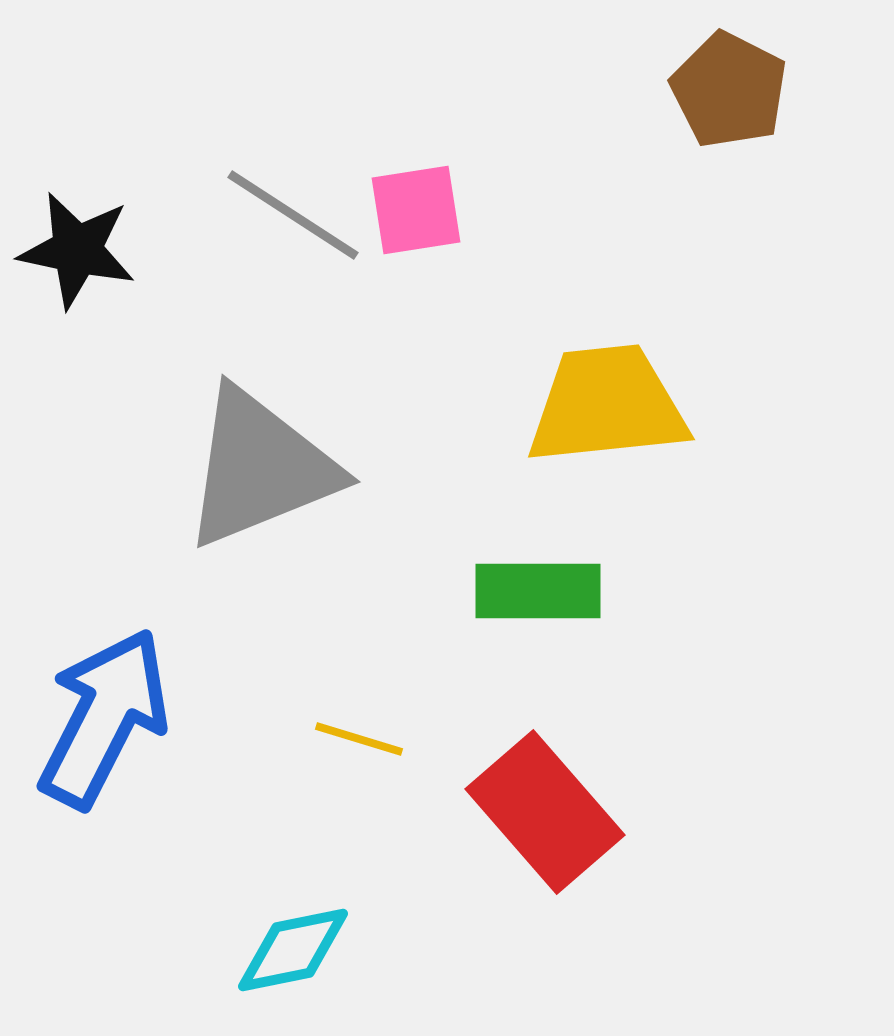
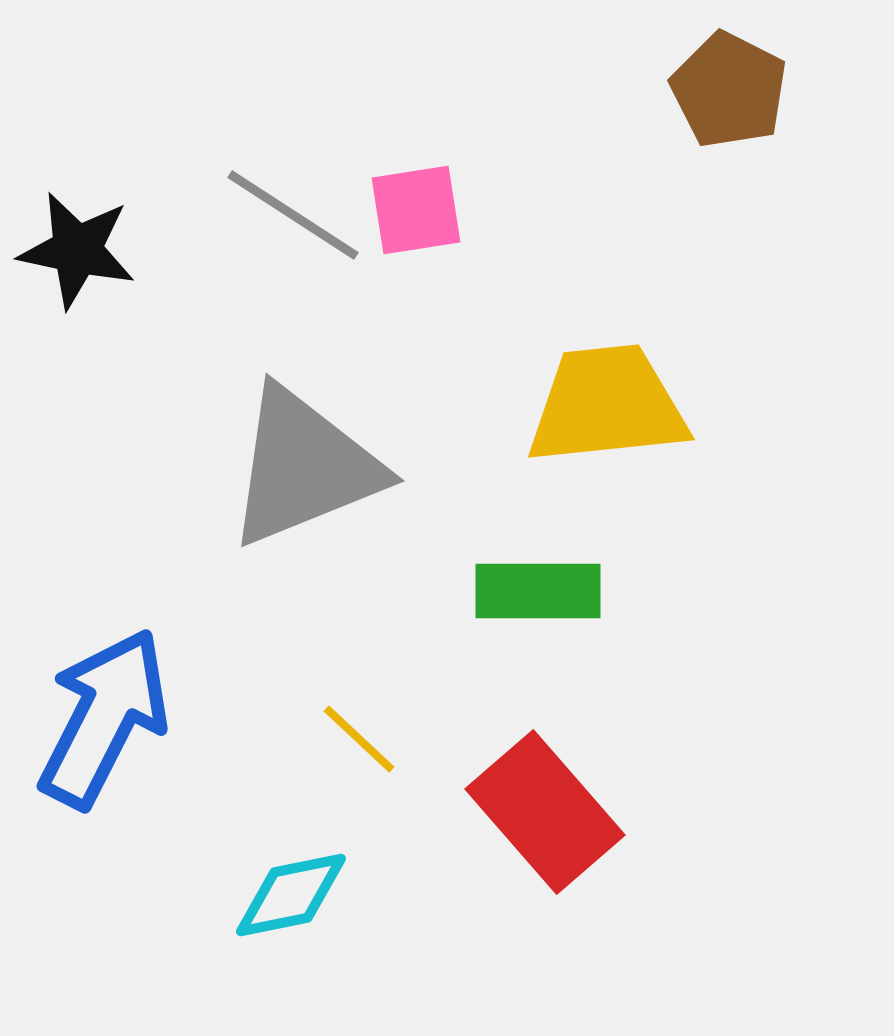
gray triangle: moved 44 px right, 1 px up
yellow line: rotated 26 degrees clockwise
cyan diamond: moved 2 px left, 55 px up
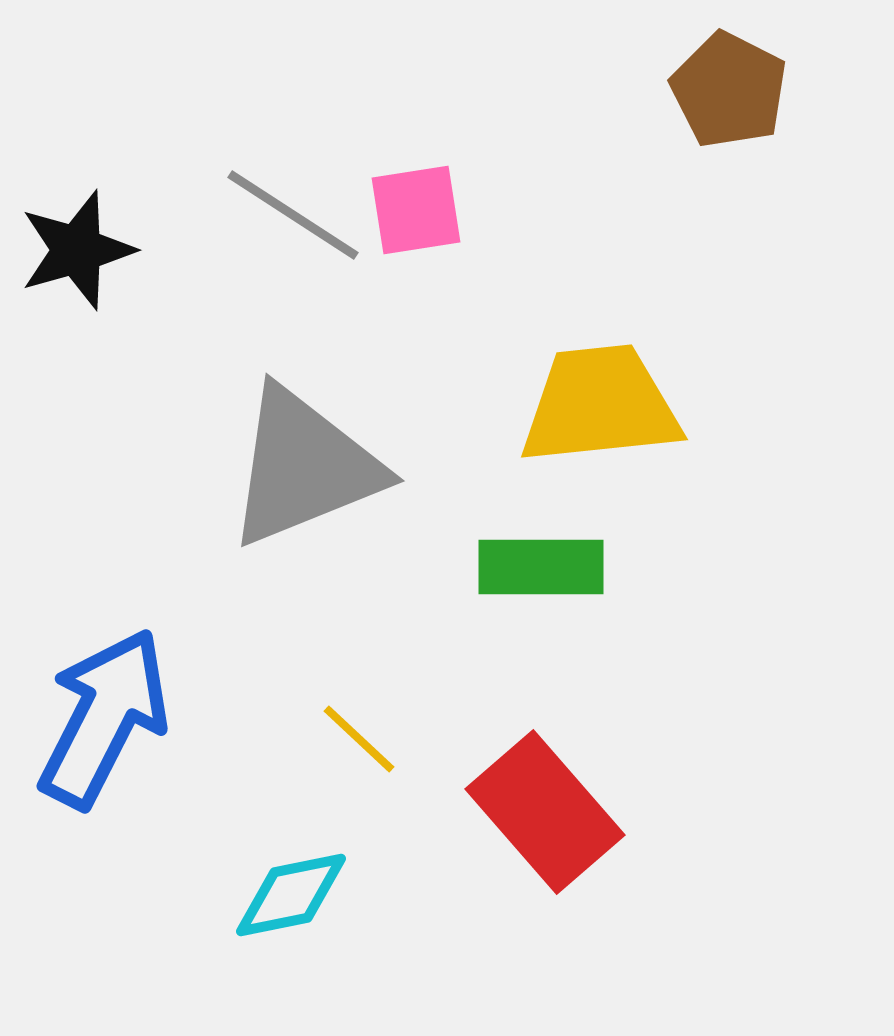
black star: rotated 28 degrees counterclockwise
yellow trapezoid: moved 7 px left
green rectangle: moved 3 px right, 24 px up
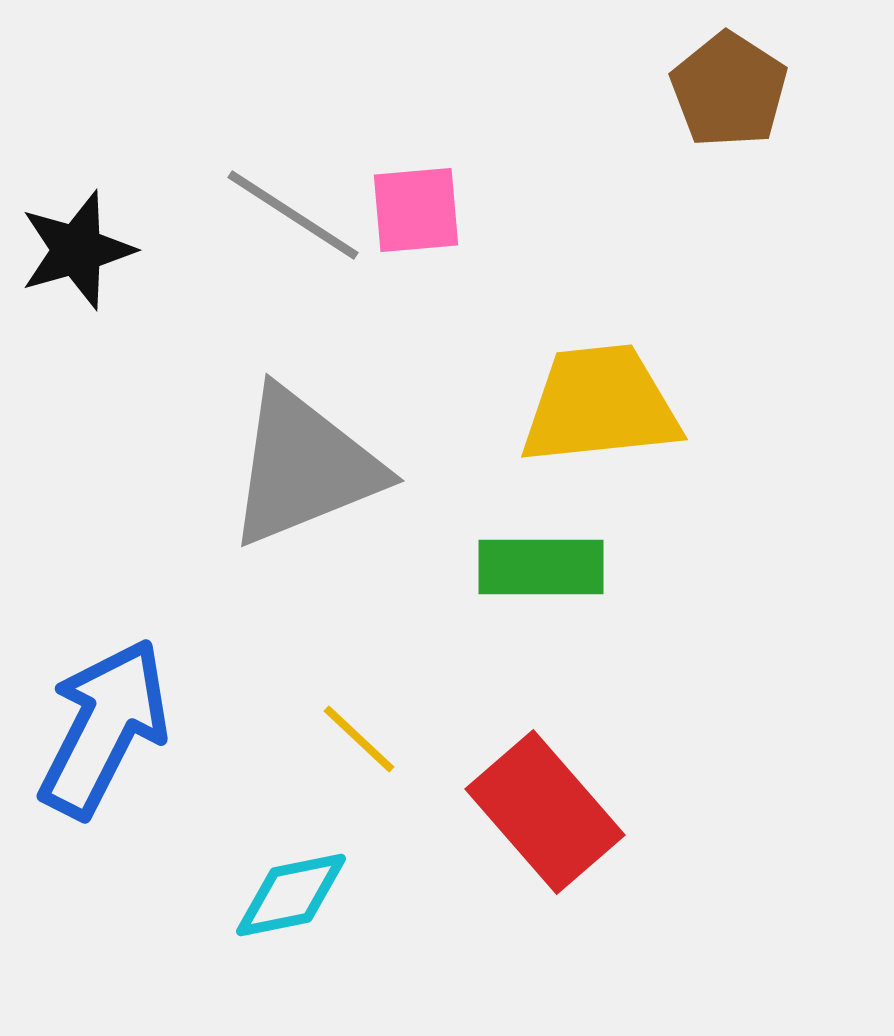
brown pentagon: rotated 6 degrees clockwise
pink square: rotated 4 degrees clockwise
blue arrow: moved 10 px down
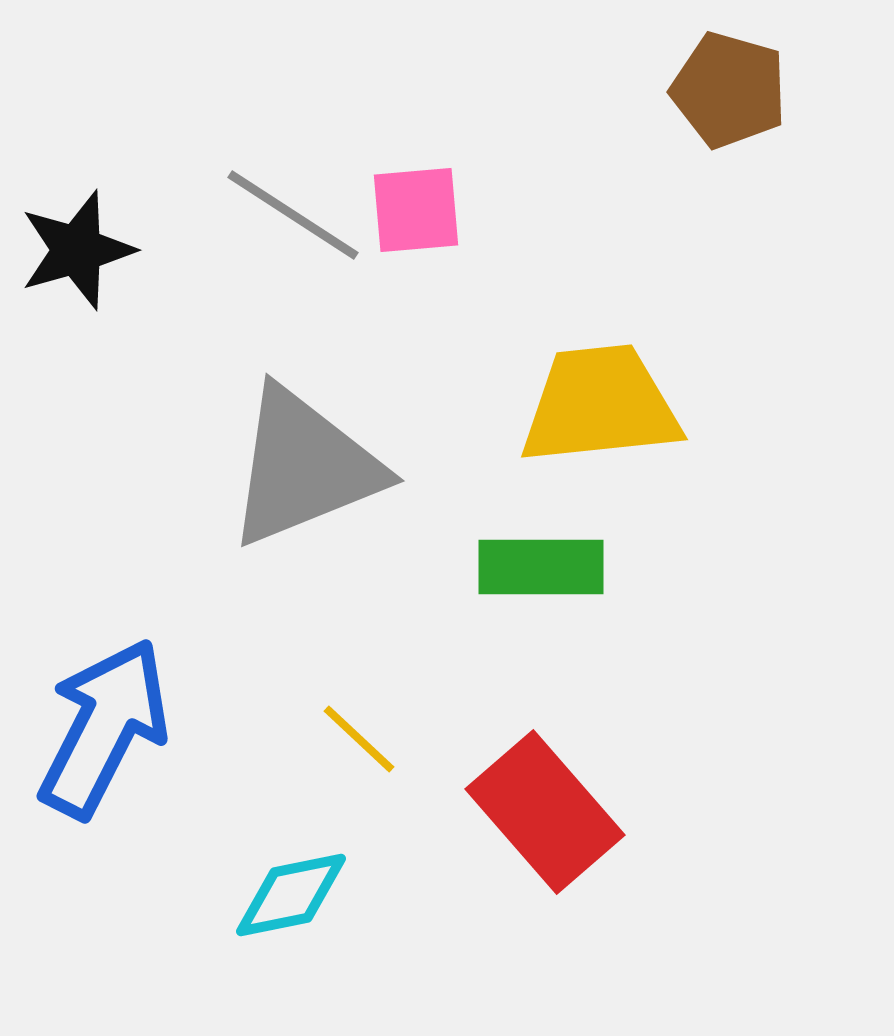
brown pentagon: rotated 17 degrees counterclockwise
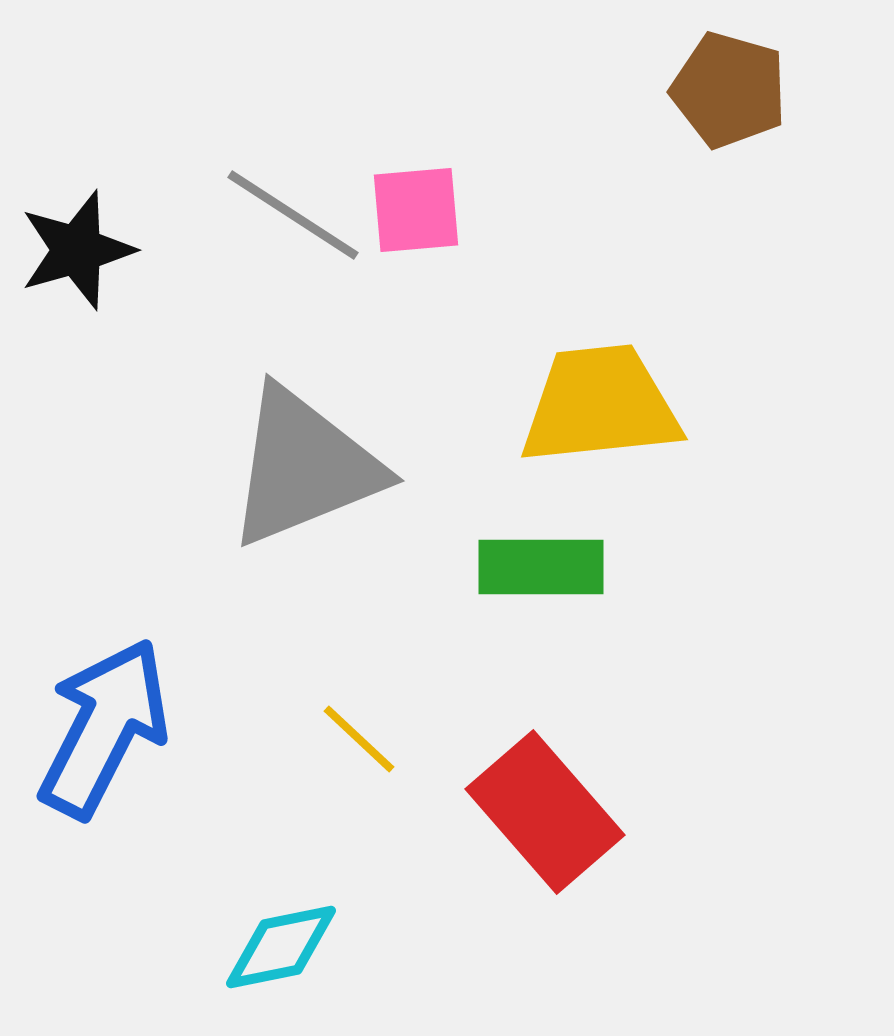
cyan diamond: moved 10 px left, 52 px down
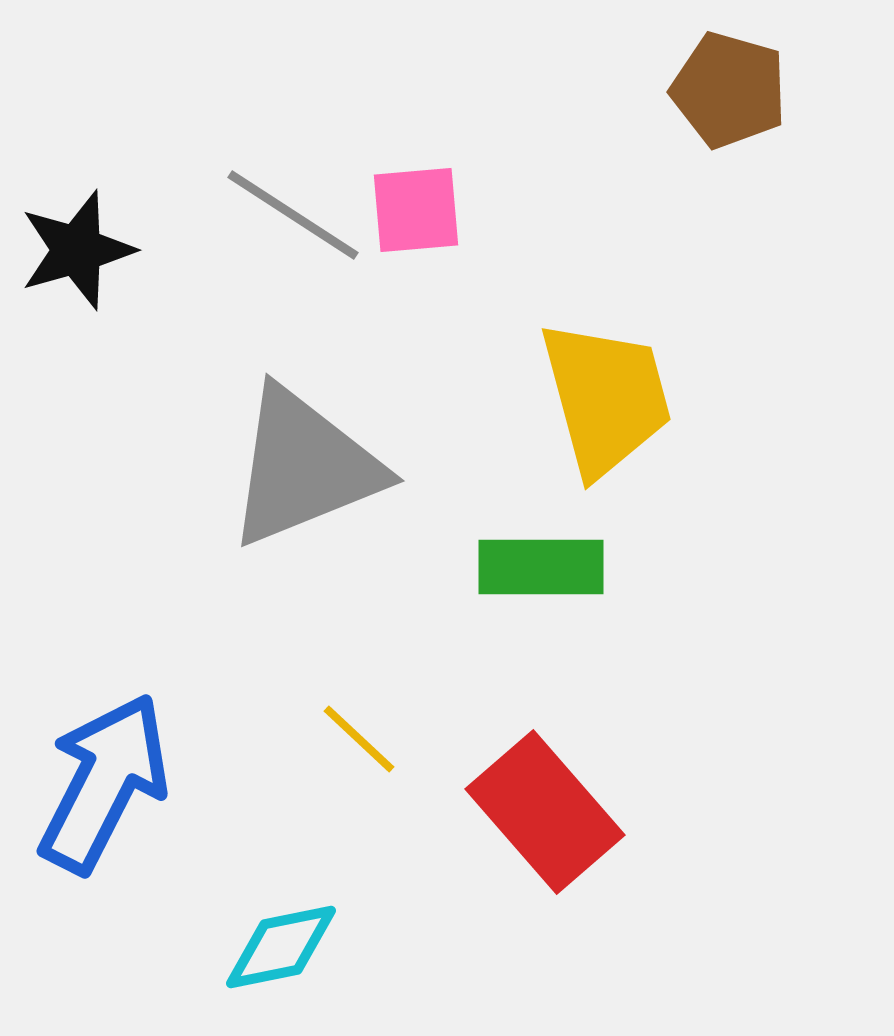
yellow trapezoid: moved 6 px right, 7 px up; rotated 81 degrees clockwise
blue arrow: moved 55 px down
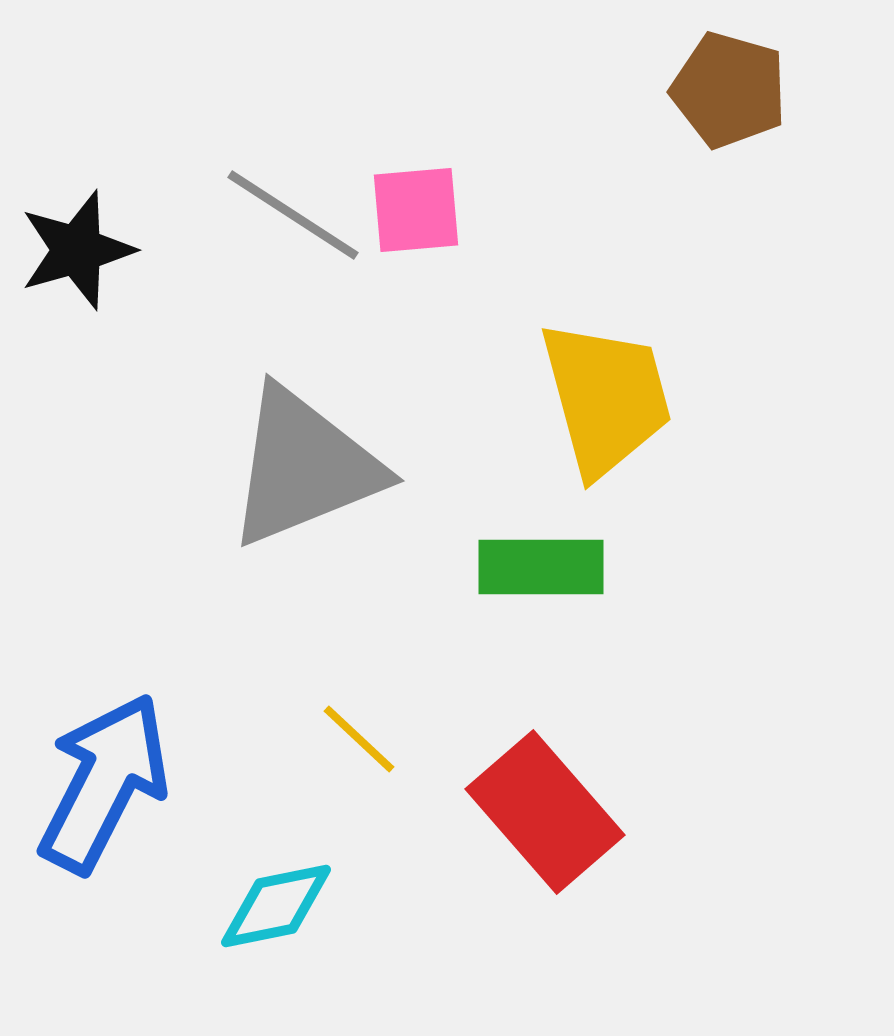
cyan diamond: moved 5 px left, 41 px up
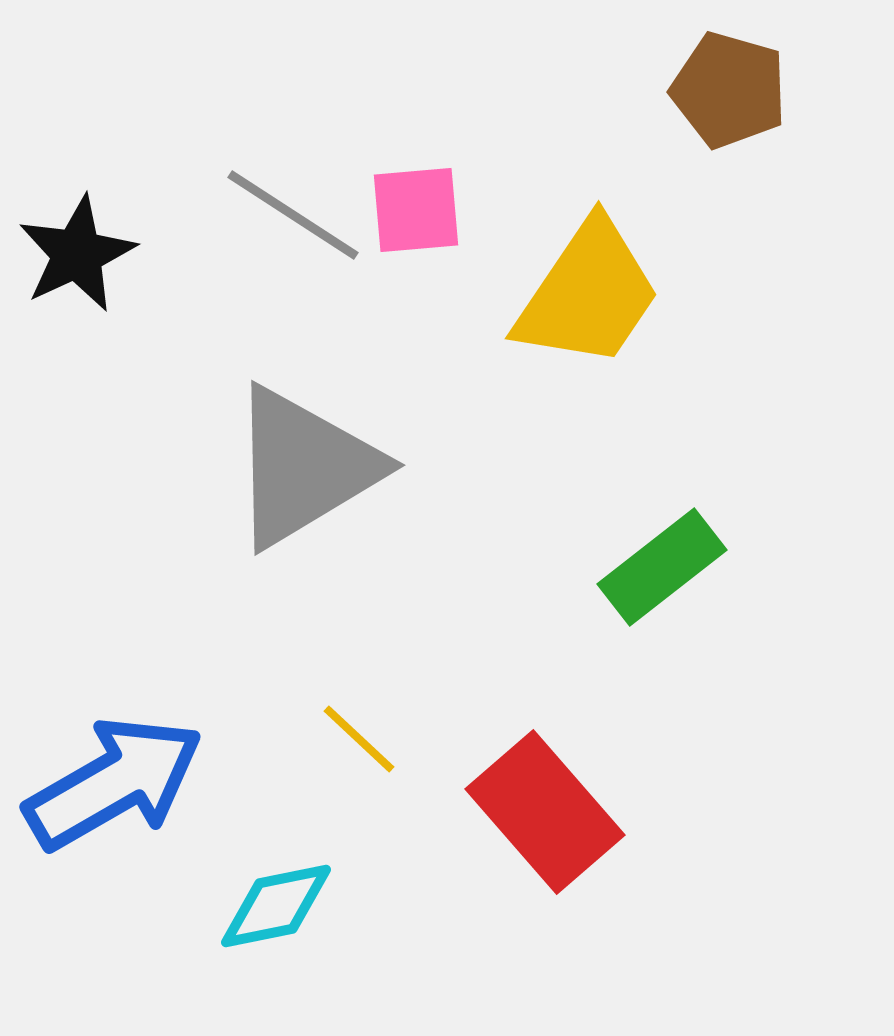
black star: moved 4 px down; rotated 9 degrees counterclockwise
yellow trapezoid: moved 18 px left, 104 px up; rotated 49 degrees clockwise
gray triangle: rotated 9 degrees counterclockwise
green rectangle: moved 121 px right; rotated 38 degrees counterclockwise
blue arrow: moved 10 px right; rotated 33 degrees clockwise
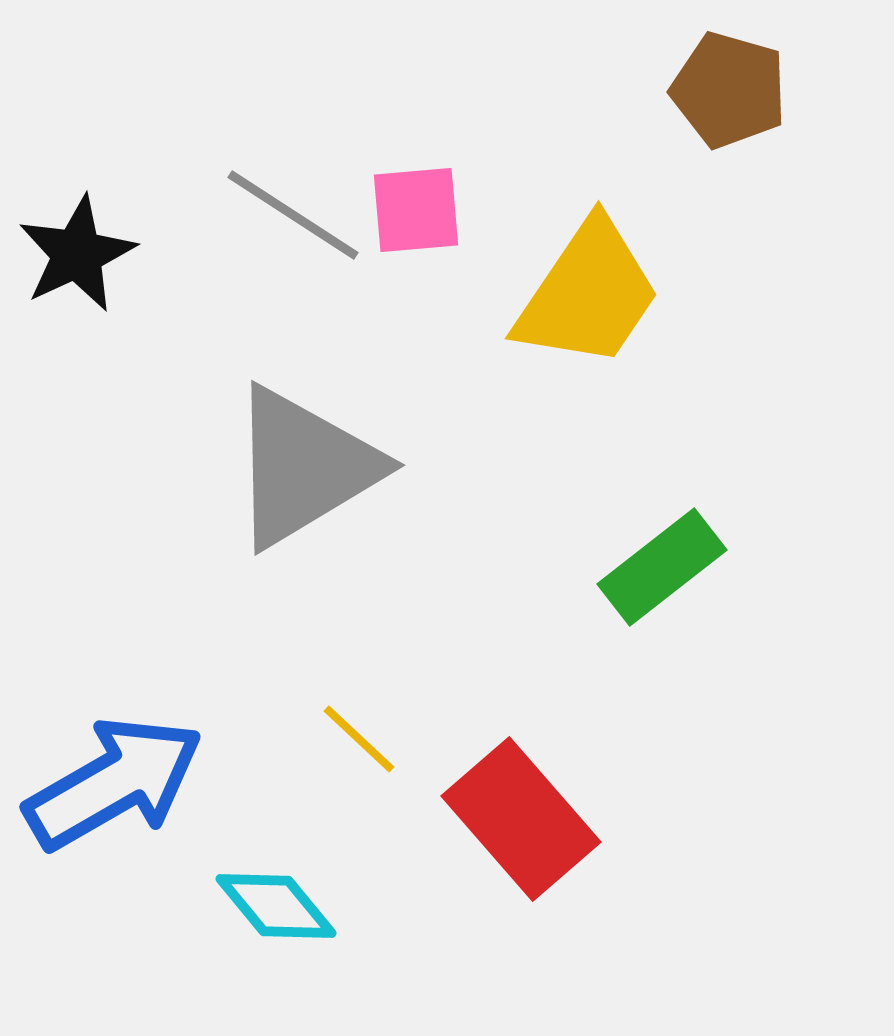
red rectangle: moved 24 px left, 7 px down
cyan diamond: rotated 62 degrees clockwise
